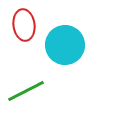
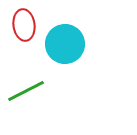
cyan circle: moved 1 px up
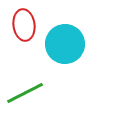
green line: moved 1 px left, 2 px down
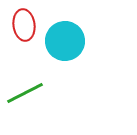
cyan circle: moved 3 px up
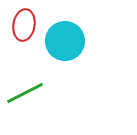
red ellipse: rotated 16 degrees clockwise
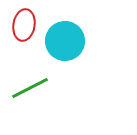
green line: moved 5 px right, 5 px up
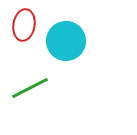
cyan circle: moved 1 px right
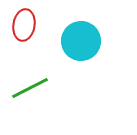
cyan circle: moved 15 px right
